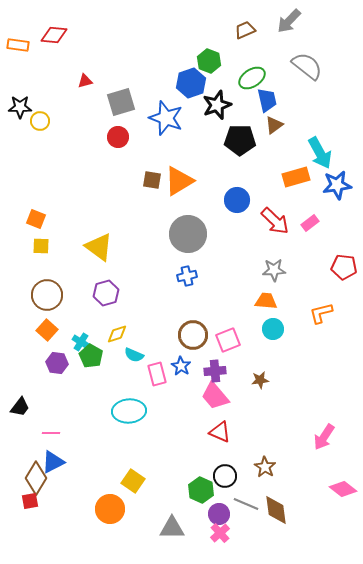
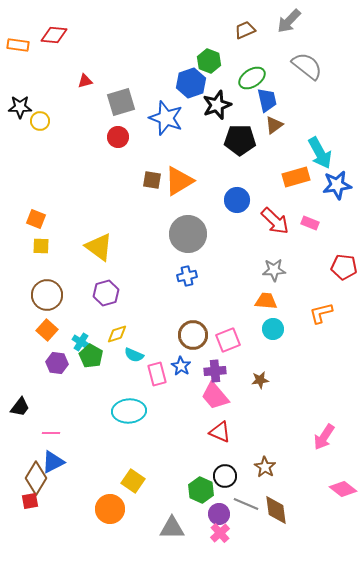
pink rectangle at (310, 223): rotated 60 degrees clockwise
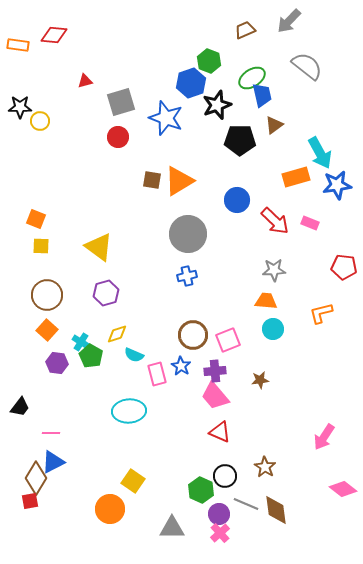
blue trapezoid at (267, 100): moved 5 px left, 5 px up
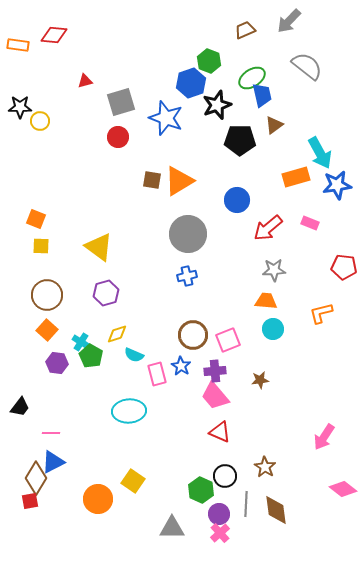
red arrow at (275, 221): moved 7 px left, 7 px down; rotated 96 degrees clockwise
gray line at (246, 504): rotated 70 degrees clockwise
orange circle at (110, 509): moved 12 px left, 10 px up
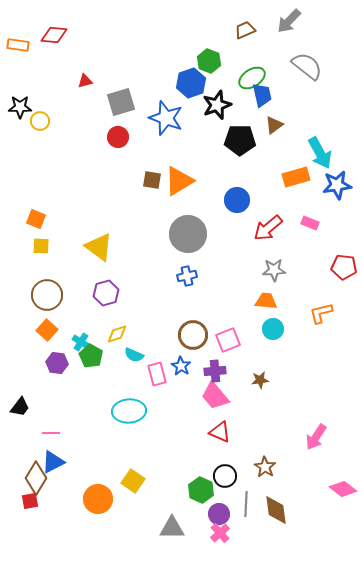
pink arrow at (324, 437): moved 8 px left
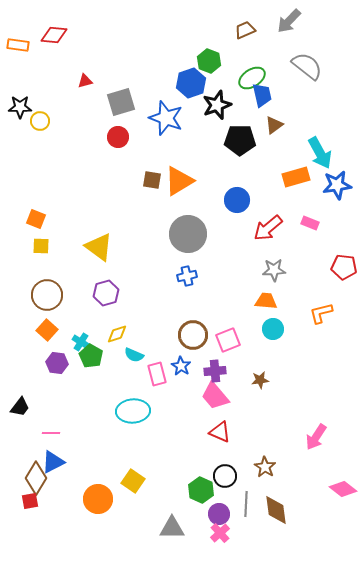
cyan ellipse at (129, 411): moved 4 px right
